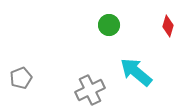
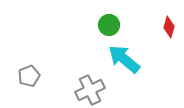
red diamond: moved 1 px right, 1 px down
cyan arrow: moved 12 px left, 13 px up
gray pentagon: moved 8 px right, 2 px up
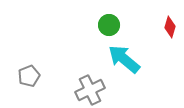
red diamond: moved 1 px right
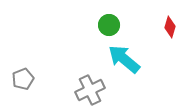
gray pentagon: moved 6 px left, 3 px down
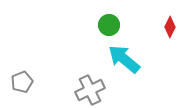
red diamond: rotated 10 degrees clockwise
gray pentagon: moved 1 px left, 3 px down
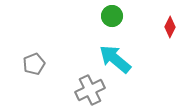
green circle: moved 3 px right, 9 px up
cyan arrow: moved 9 px left
gray pentagon: moved 12 px right, 18 px up
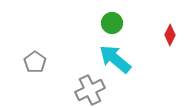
green circle: moved 7 px down
red diamond: moved 8 px down
gray pentagon: moved 1 px right, 2 px up; rotated 15 degrees counterclockwise
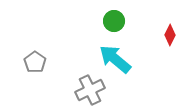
green circle: moved 2 px right, 2 px up
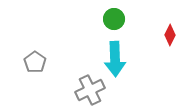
green circle: moved 2 px up
cyan arrow: rotated 132 degrees counterclockwise
